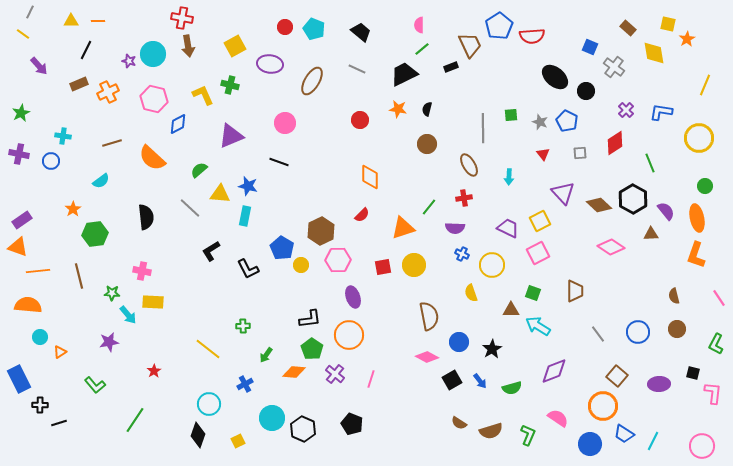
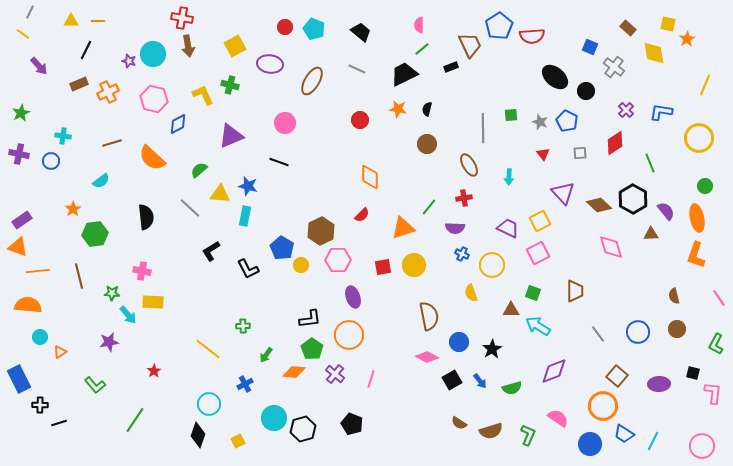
pink diamond at (611, 247): rotated 40 degrees clockwise
cyan circle at (272, 418): moved 2 px right
black hexagon at (303, 429): rotated 20 degrees clockwise
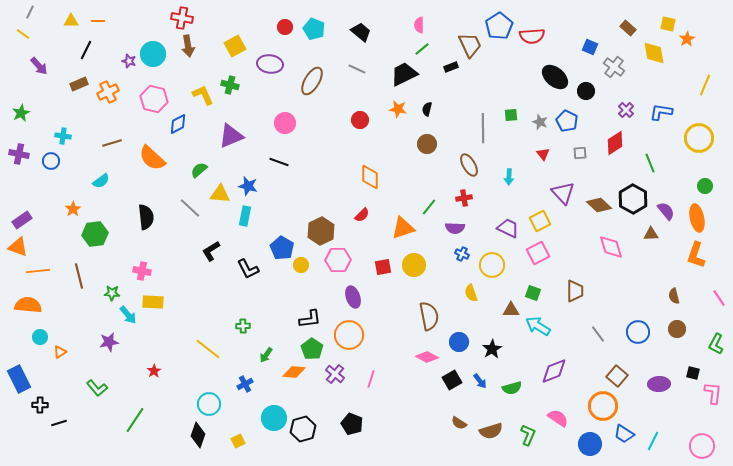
green L-shape at (95, 385): moved 2 px right, 3 px down
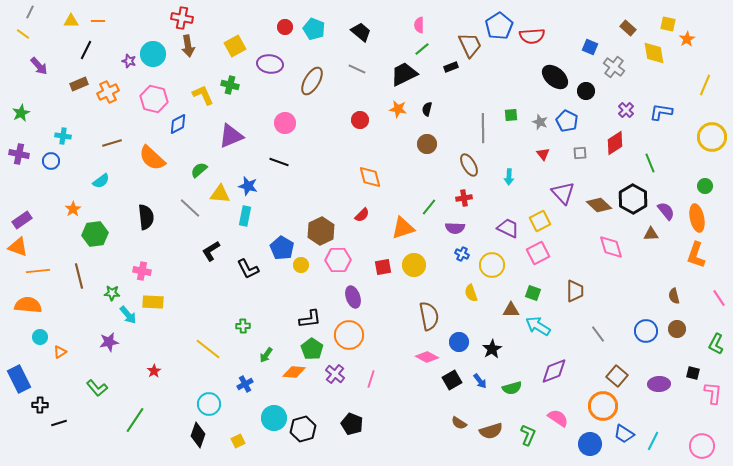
yellow circle at (699, 138): moved 13 px right, 1 px up
orange diamond at (370, 177): rotated 15 degrees counterclockwise
blue circle at (638, 332): moved 8 px right, 1 px up
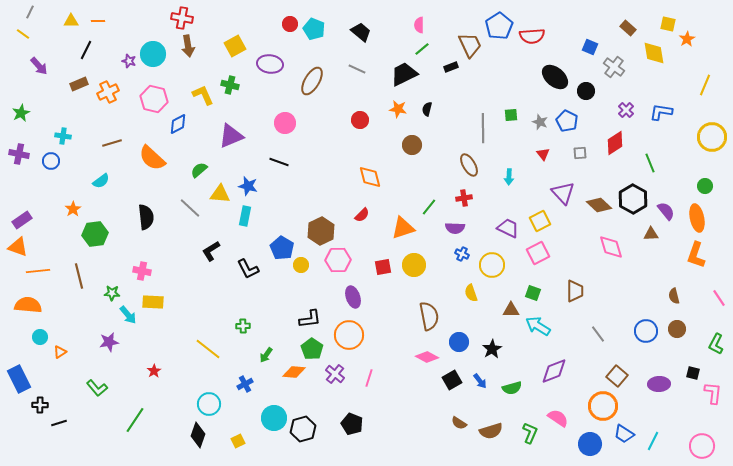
red circle at (285, 27): moved 5 px right, 3 px up
brown circle at (427, 144): moved 15 px left, 1 px down
pink line at (371, 379): moved 2 px left, 1 px up
green L-shape at (528, 435): moved 2 px right, 2 px up
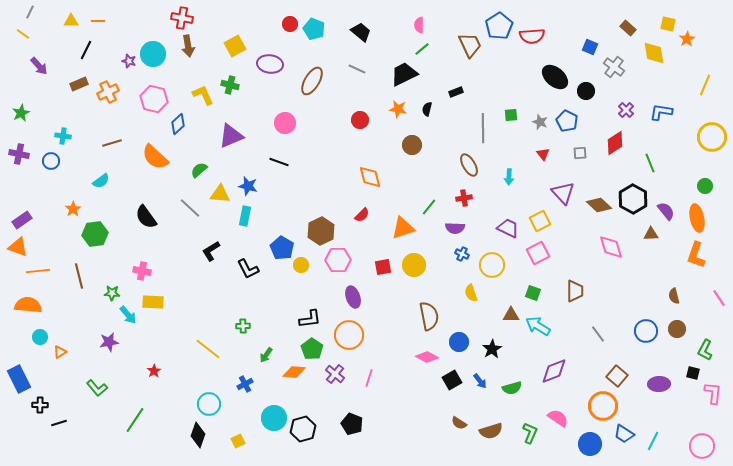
black rectangle at (451, 67): moved 5 px right, 25 px down
blue diamond at (178, 124): rotated 15 degrees counterclockwise
orange semicircle at (152, 158): moved 3 px right, 1 px up
black semicircle at (146, 217): rotated 150 degrees clockwise
brown triangle at (511, 310): moved 5 px down
green L-shape at (716, 344): moved 11 px left, 6 px down
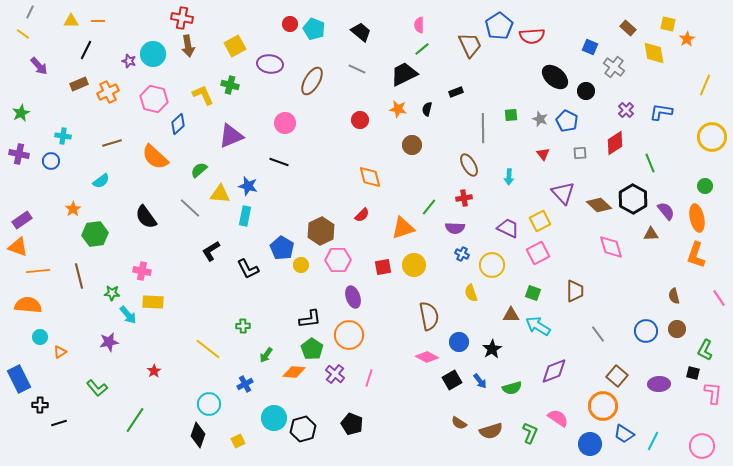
gray star at (540, 122): moved 3 px up
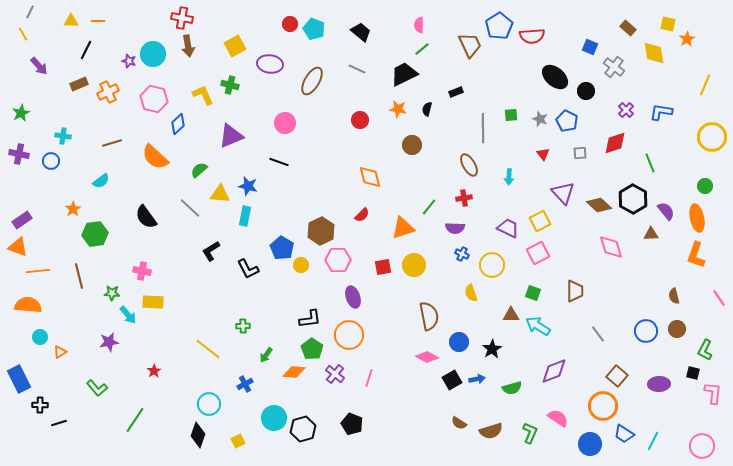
yellow line at (23, 34): rotated 24 degrees clockwise
red diamond at (615, 143): rotated 15 degrees clockwise
blue arrow at (480, 381): moved 3 px left, 2 px up; rotated 63 degrees counterclockwise
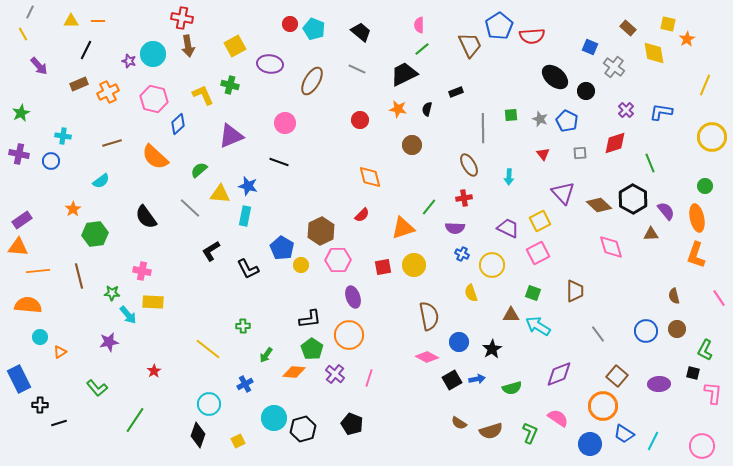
orange triangle at (18, 247): rotated 15 degrees counterclockwise
purple diamond at (554, 371): moved 5 px right, 3 px down
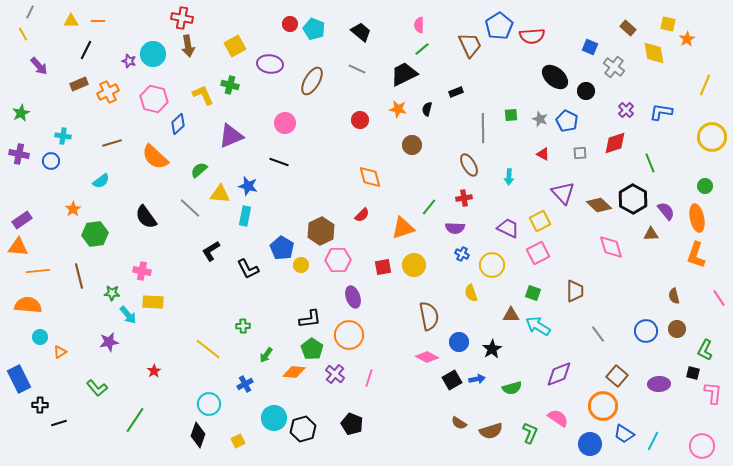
red triangle at (543, 154): rotated 24 degrees counterclockwise
